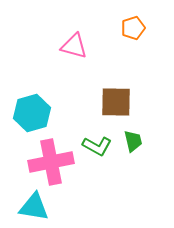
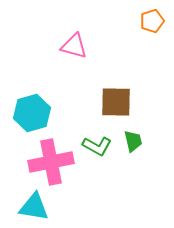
orange pentagon: moved 19 px right, 7 px up
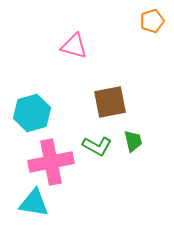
brown square: moved 6 px left; rotated 12 degrees counterclockwise
cyan triangle: moved 4 px up
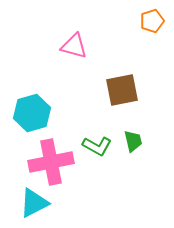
brown square: moved 12 px right, 12 px up
cyan triangle: rotated 36 degrees counterclockwise
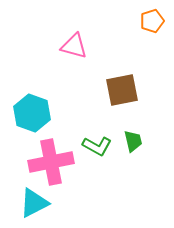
cyan hexagon: rotated 24 degrees counterclockwise
